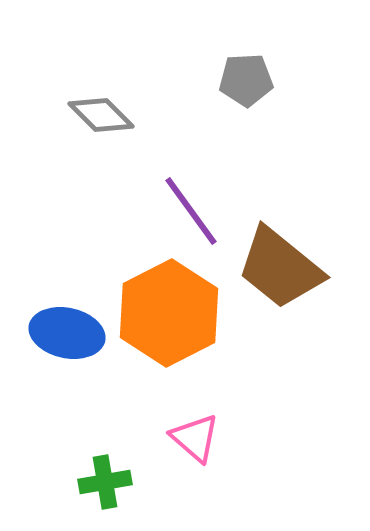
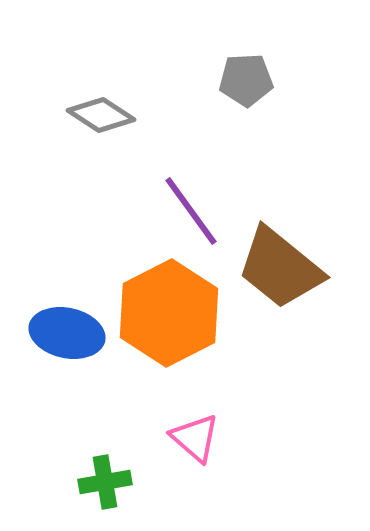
gray diamond: rotated 12 degrees counterclockwise
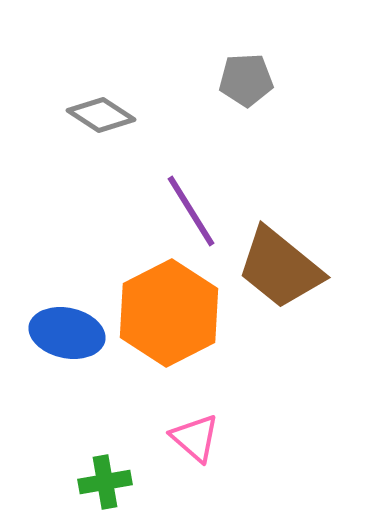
purple line: rotated 4 degrees clockwise
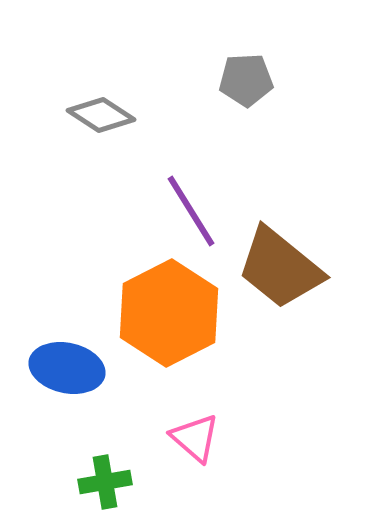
blue ellipse: moved 35 px down
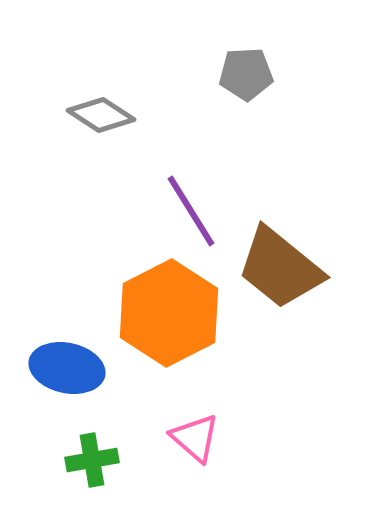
gray pentagon: moved 6 px up
green cross: moved 13 px left, 22 px up
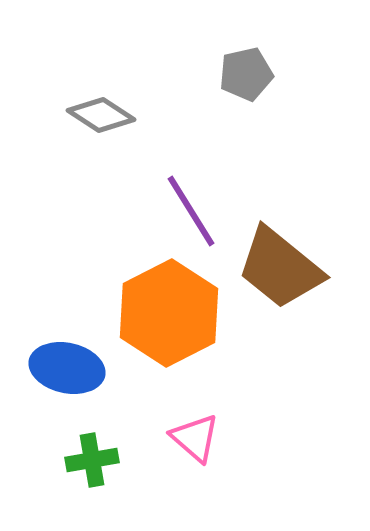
gray pentagon: rotated 10 degrees counterclockwise
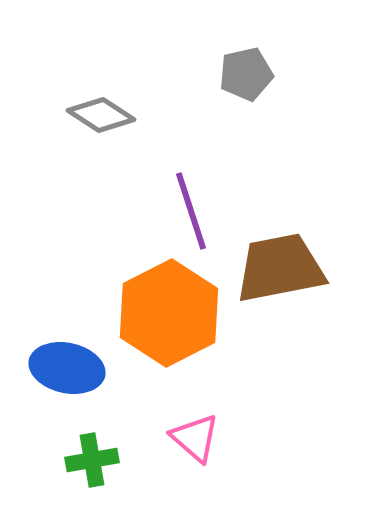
purple line: rotated 14 degrees clockwise
brown trapezoid: rotated 130 degrees clockwise
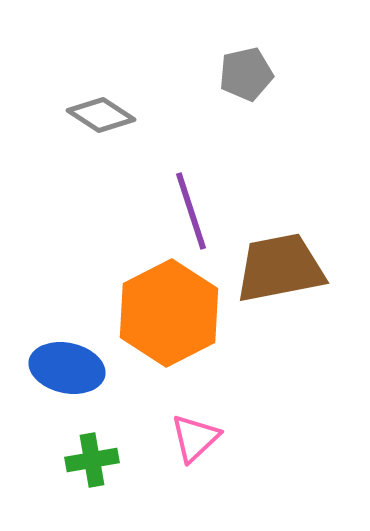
pink triangle: rotated 36 degrees clockwise
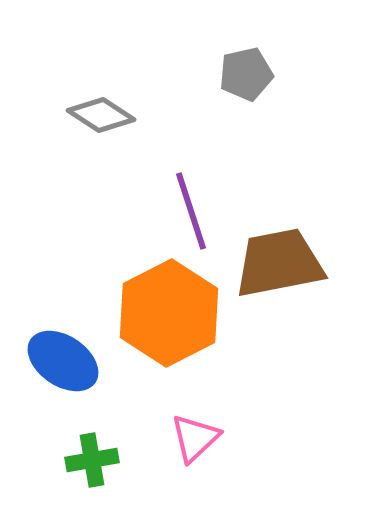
brown trapezoid: moved 1 px left, 5 px up
blue ellipse: moved 4 px left, 7 px up; rotated 22 degrees clockwise
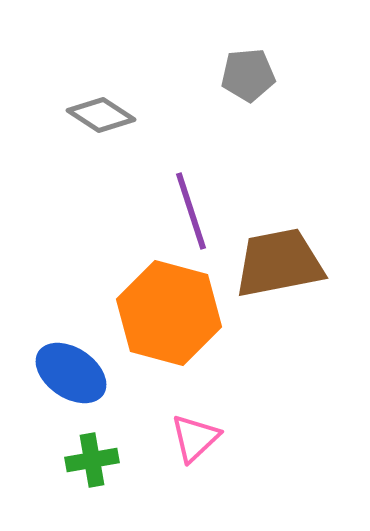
gray pentagon: moved 2 px right, 1 px down; rotated 8 degrees clockwise
orange hexagon: rotated 18 degrees counterclockwise
blue ellipse: moved 8 px right, 12 px down
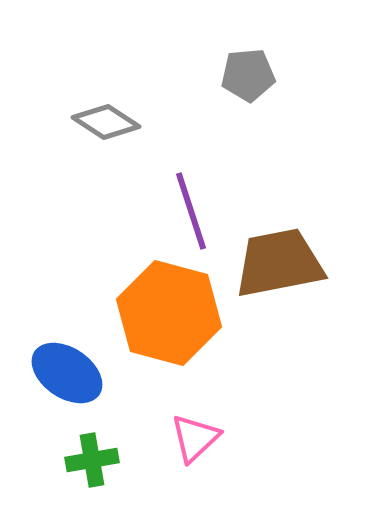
gray diamond: moved 5 px right, 7 px down
blue ellipse: moved 4 px left
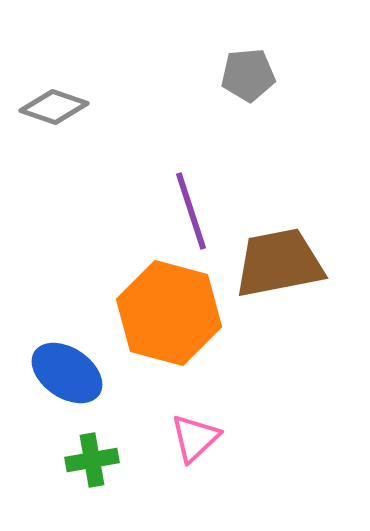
gray diamond: moved 52 px left, 15 px up; rotated 14 degrees counterclockwise
